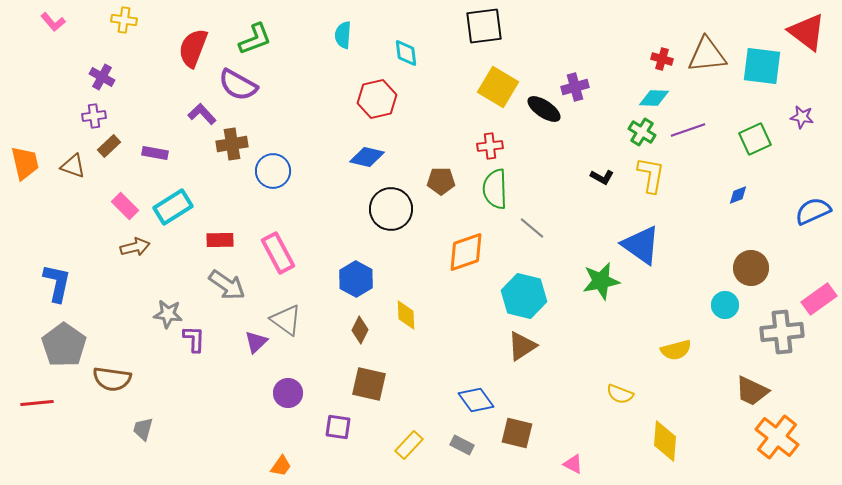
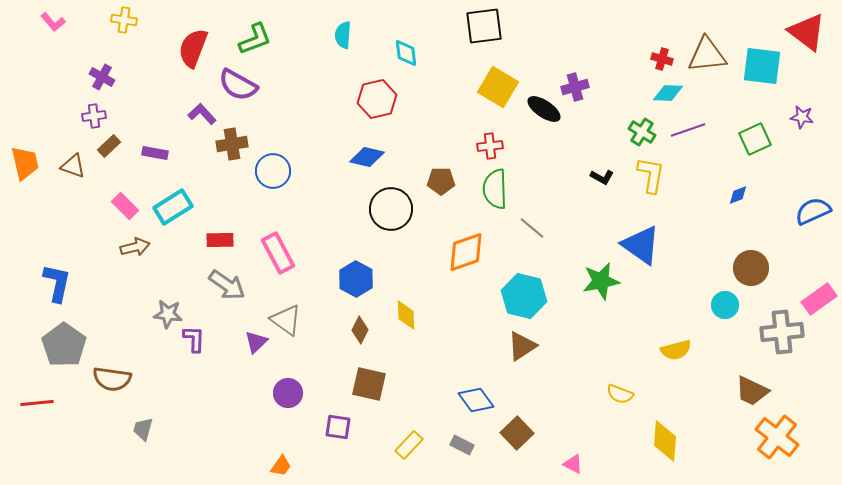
cyan diamond at (654, 98): moved 14 px right, 5 px up
brown square at (517, 433): rotated 32 degrees clockwise
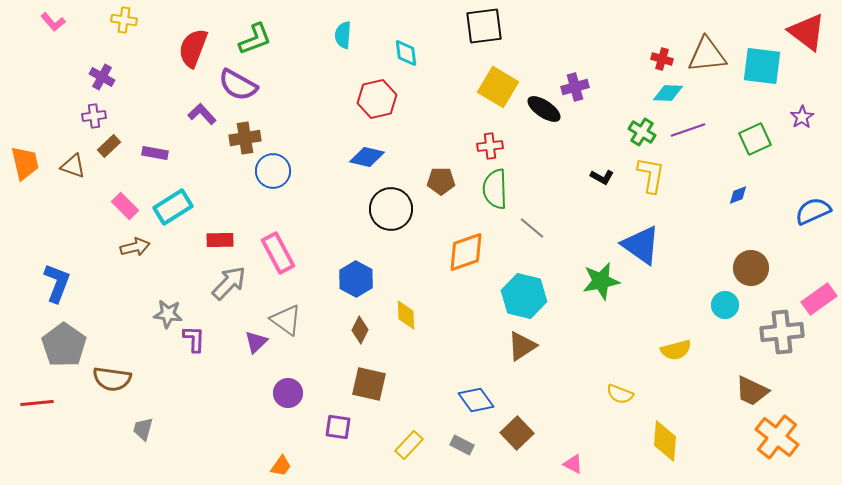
purple star at (802, 117): rotated 30 degrees clockwise
brown cross at (232, 144): moved 13 px right, 6 px up
blue L-shape at (57, 283): rotated 9 degrees clockwise
gray arrow at (227, 285): moved 2 px right, 2 px up; rotated 81 degrees counterclockwise
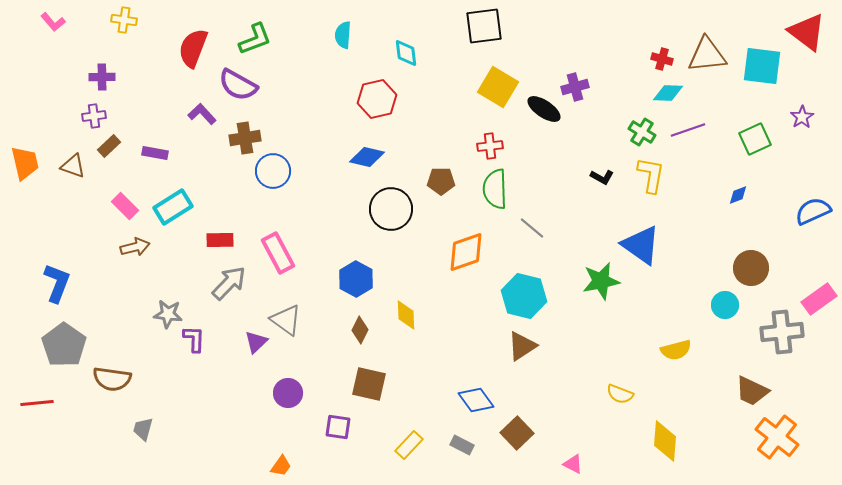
purple cross at (102, 77): rotated 30 degrees counterclockwise
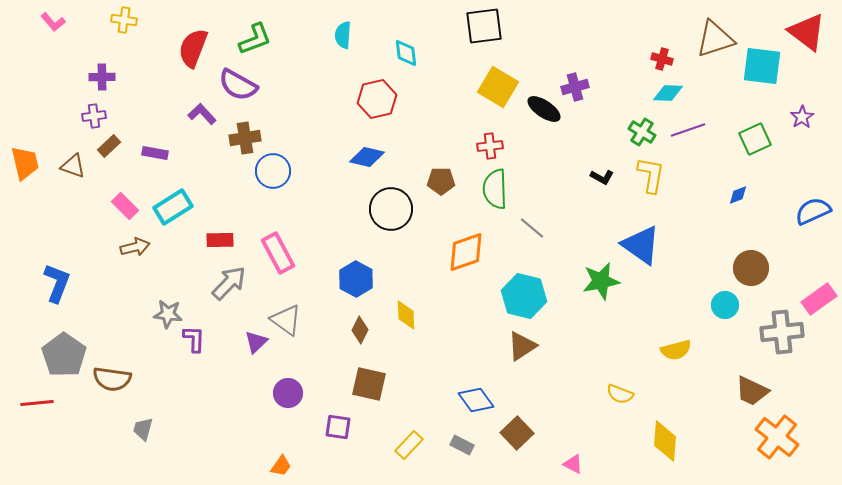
brown triangle at (707, 55): moved 8 px right, 16 px up; rotated 12 degrees counterclockwise
gray pentagon at (64, 345): moved 10 px down
